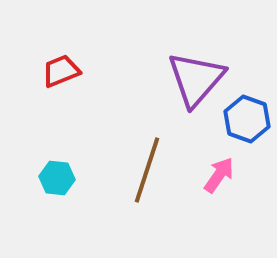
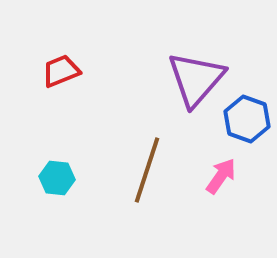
pink arrow: moved 2 px right, 1 px down
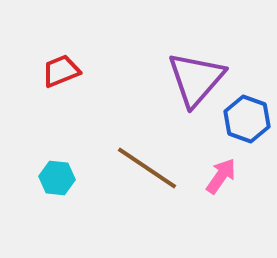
brown line: moved 2 px up; rotated 74 degrees counterclockwise
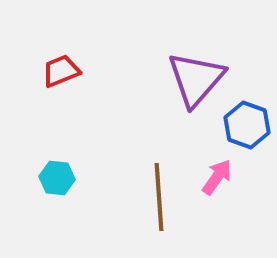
blue hexagon: moved 6 px down
brown line: moved 12 px right, 29 px down; rotated 52 degrees clockwise
pink arrow: moved 4 px left, 1 px down
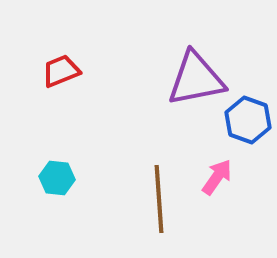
purple triangle: rotated 38 degrees clockwise
blue hexagon: moved 1 px right, 5 px up
brown line: moved 2 px down
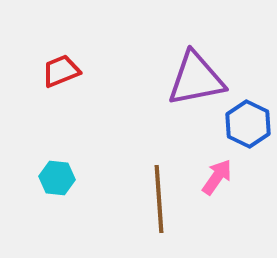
blue hexagon: moved 4 px down; rotated 6 degrees clockwise
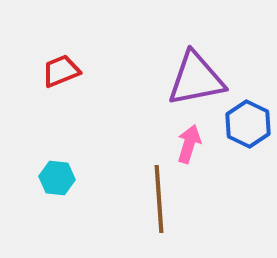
pink arrow: moved 28 px left, 33 px up; rotated 18 degrees counterclockwise
